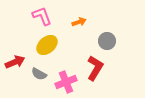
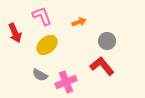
red arrow: moved 29 px up; rotated 90 degrees clockwise
red L-shape: moved 7 px right, 2 px up; rotated 70 degrees counterclockwise
gray semicircle: moved 1 px right, 1 px down
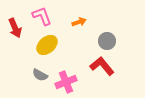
red arrow: moved 5 px up
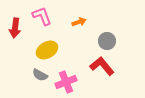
red arrow: rotated 30 degrees clockwise
yellow ellipse: moved 5 px down; rotated 10 degrees clockwise
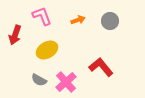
orange arrow: moved 1 px left, 2 px up
red arrow: moved 7 px down; rotated 12 degrees clockwise
gray circle: moved 3 px right, 20 px up
red L-shape: moved 1 px left, 1 px down
gray semicircle: moved 1 px left, 5 px down
pink cross: rotated 20 degrees counterclockwise
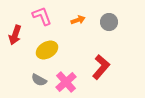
gray circle: moved 1 px left, 1 px down
red L-shape: rotated 80 degrees clockwise
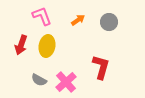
orange arrow: rotated 16 degrees counterclockwise
red arrow: moved 6 px right, 10 px down
yellow ellipse: moved 4 px up; rotated 50 degrees counterclockwise
red L-shape: rotated 25 degrees counterclockwise
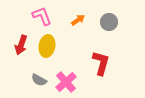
red L-shape: moved 4 px up
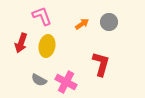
orange arrow: moved 4 px right, 4 px down
red arrow: moved 2 px up
red L-shape: moved 1 px down
pink cross: rotated 20 degrees counterclockwise
